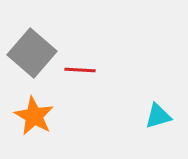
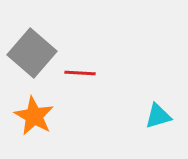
red line: moved 3 px down
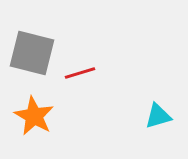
gray square: rotated 27 degrees counterclockwise
red line: rotated 20 degrees counterclockwise
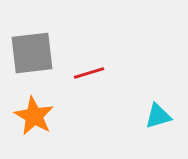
gray square: rotated 21 degrees counterclockwise
red line: moved 9 px right
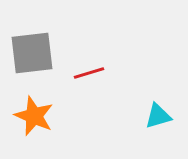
orange star: rotated 6 degrees counterclockwise
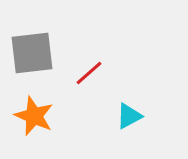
red line: rotated 24 degrees counterclockwise
cyan triangle: moved 29 px left; rotated 12 degrees counterclockwise
